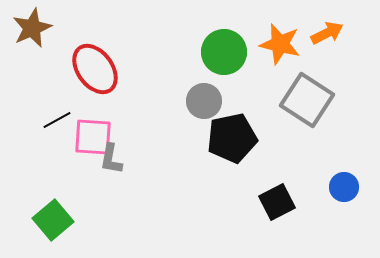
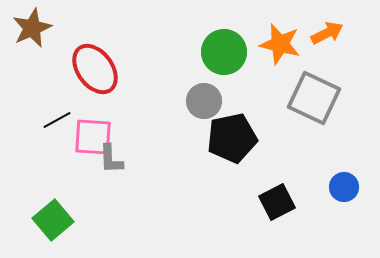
gray square: moved 7 px right, 2 px up; rotated 8 degrees counterclockwise
gray L-shape: rotated 12 degrees counterclockwise
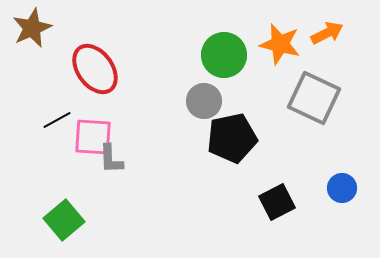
green circle: moved 3 px down
blue circle: moved 2 px left, 1 px down
green square: moved 11 px right
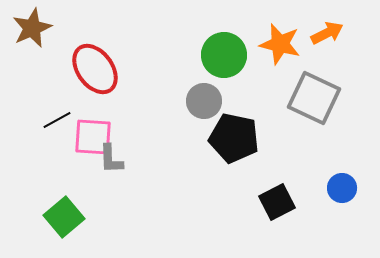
black pentagon: moved 2 px right; rotated 24 degrees clockwise
green square: moved 3 px up
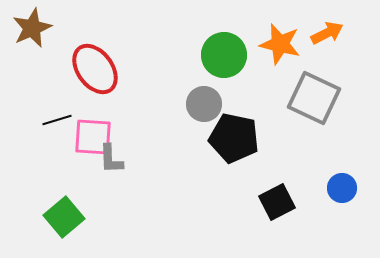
gray circle: moved 3 px down
black line: rotated 12 degrees clockwise
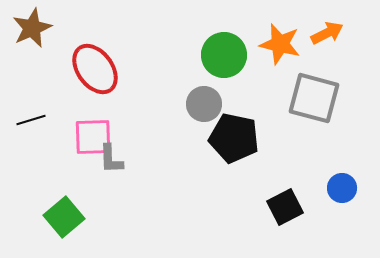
gray square: rotated 10 degrees counterclockwise
black line: moved 26 px left
pink square: rotated 6 degrees counterclockwise
black square: moved 8 px right, 5 px down
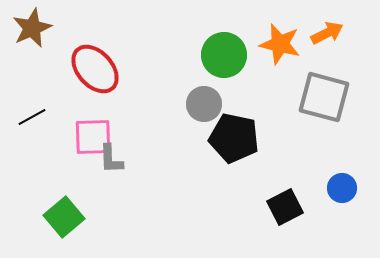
red ellipse: rotated 6 degrees counterclockwise
gray square: moved 10 px right, 1 px up
black line: moved 1 px right, 3 px up; rotated 12 degrees counterclockwise
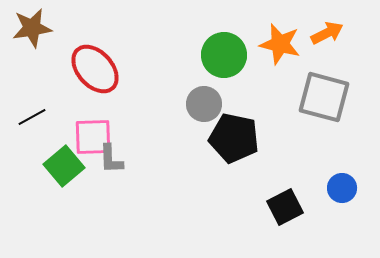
brown star: rotated 15 degrees clockwise
green square: moved 51 px up
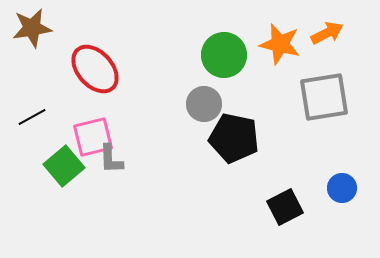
gray square: rotated 24 degrees counterclockwise
pink square: rotated 12 degrees counterclockwise
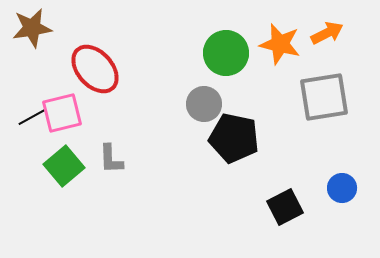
green circle: moved 2 px right, 2 px up
pink square: moved 31 px left, 24 px up
